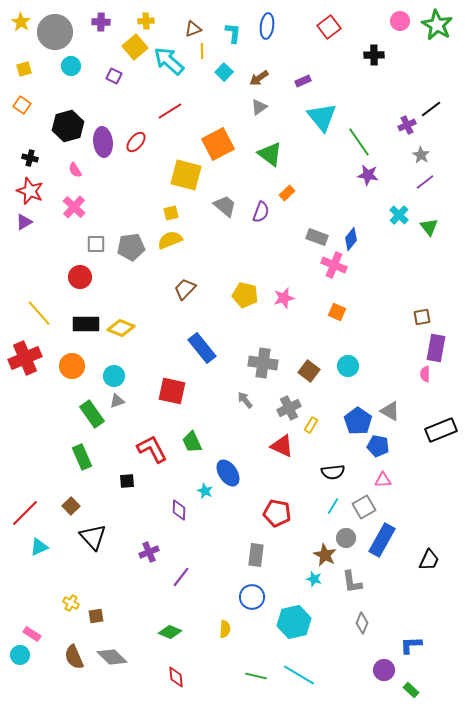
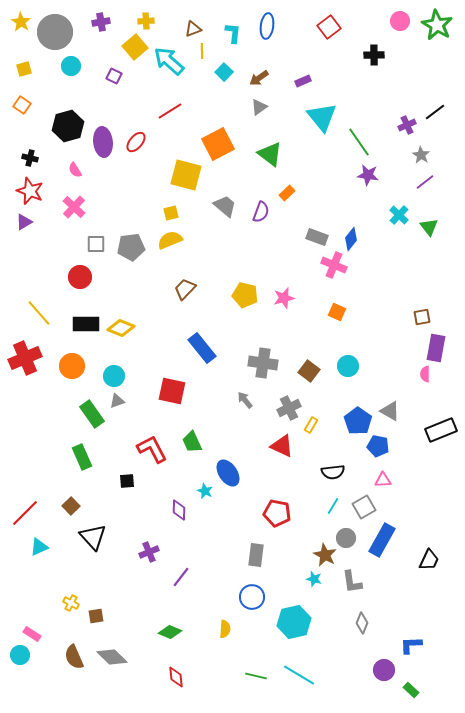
purple cross at (101, 22): rotated 12 degrees counterclockwise
black line at (431, 109): moved 4 px right, 3 px down
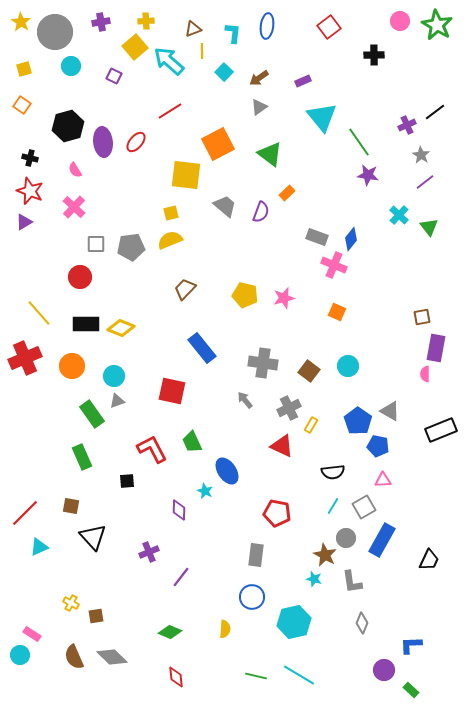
yellow square at (186, 175): rotated 8 degrees counterclockwise
blue ellipse at (228, 473): moved 1 px left, 2 px up
brown square at (71, 506): rotated 36 degrees counterclockwise
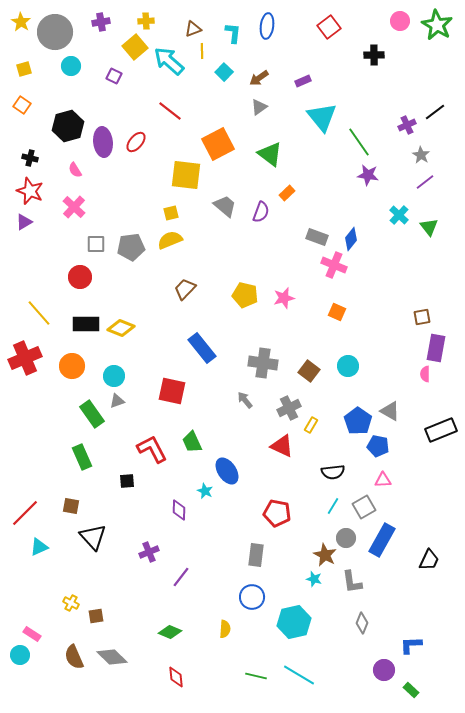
red line at (170, 111): rotated 70 degrees clockwise
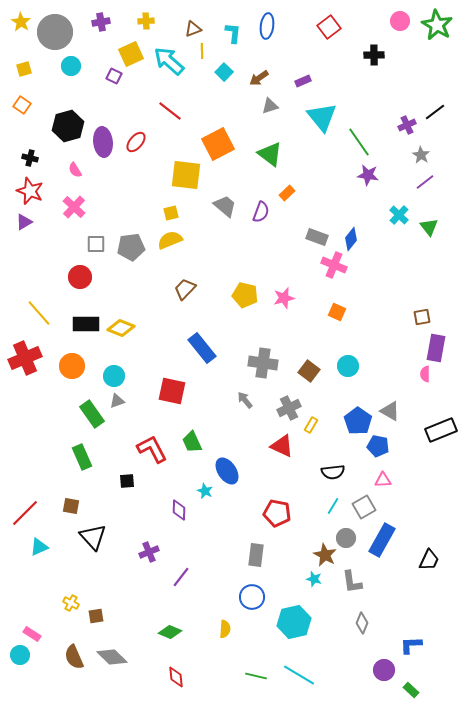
yellow square at (135, 47): moved 4 px left, 7 px down; rotated 15 degrees clockwise
gray triangle at (259, 107): moved 11 px right, 1 px up; rotated 18 degrees clockwise
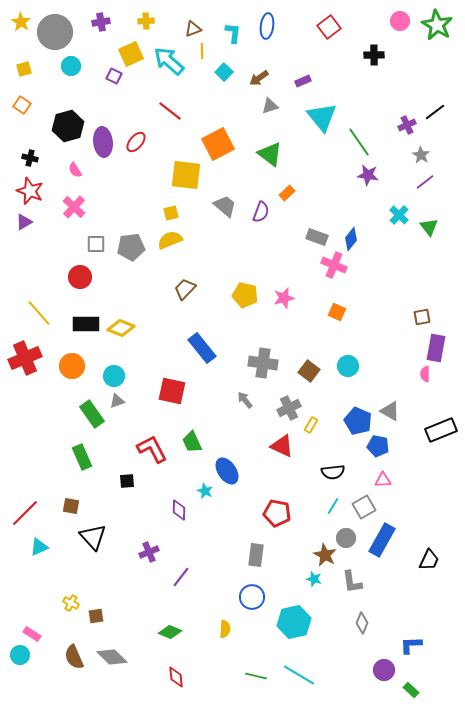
blue pentagon at (358, 421): rotated 12 degrees counterclockwise
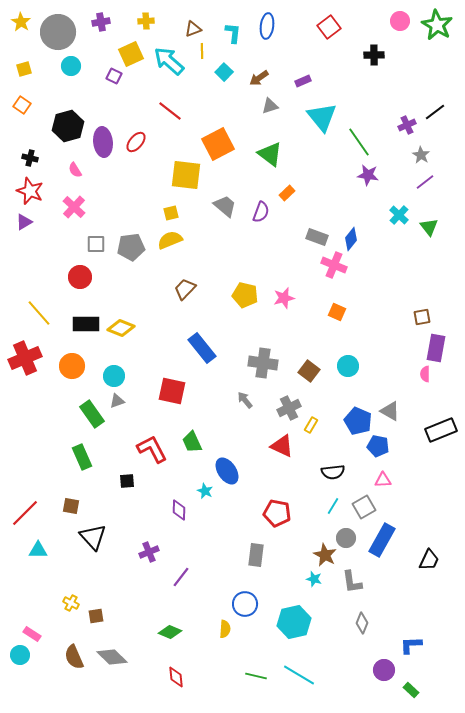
gray circle at (55, 32): moved 3 px right
cyan triangle at (39, 547): moved 1 px left, 3 px down; rotated 24 degrees clockwise
blue circle at (252, 597): moved 7 px left, 7 px down
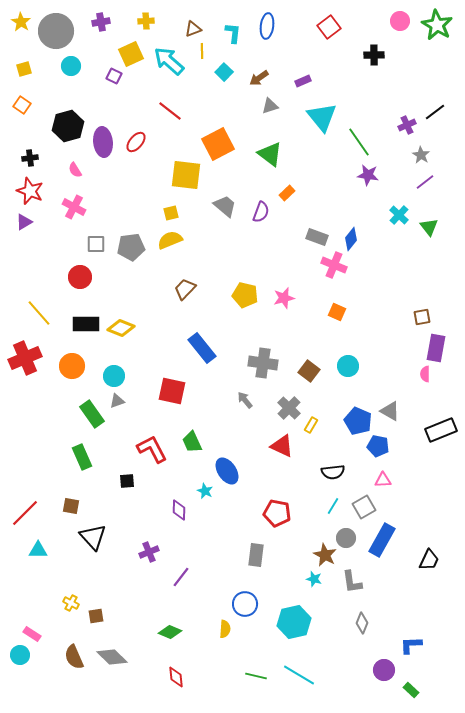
gray circle at (58, 32): moved 2 px left, 1 px up
black cross at (30, 158): rotated 21 degrees counterclockwise
pink cross at (74, 207): rotated 15 degrees counterclockwise
gray cross at (289, 408): rotated 20 degrees counterclockwise
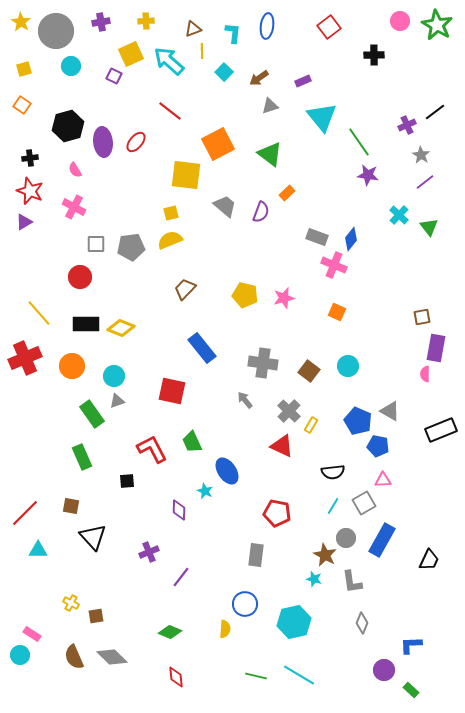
gray cross at (289, 408): moved 3 px down
gray square at (364, 507): moved 4 px up
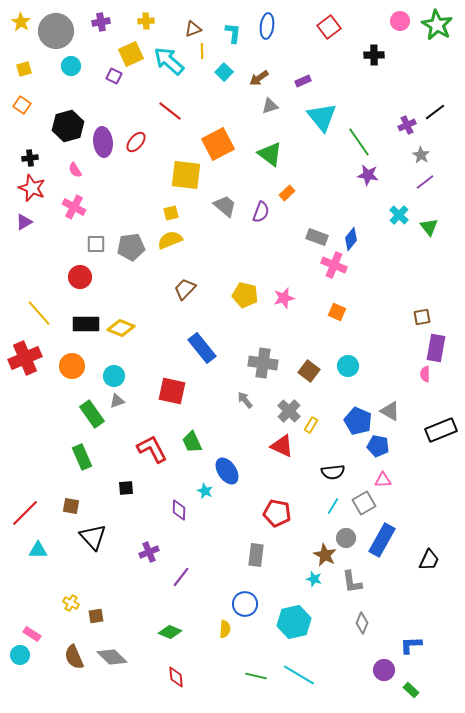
red star at (30, 191): moved 2 px right, 3 px up
black square at (127, 481): moved 1 px left, 7 px down
